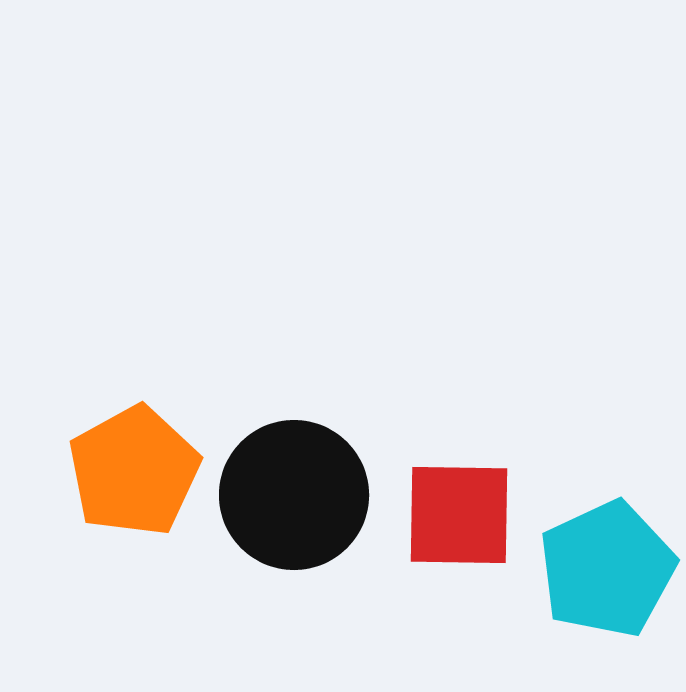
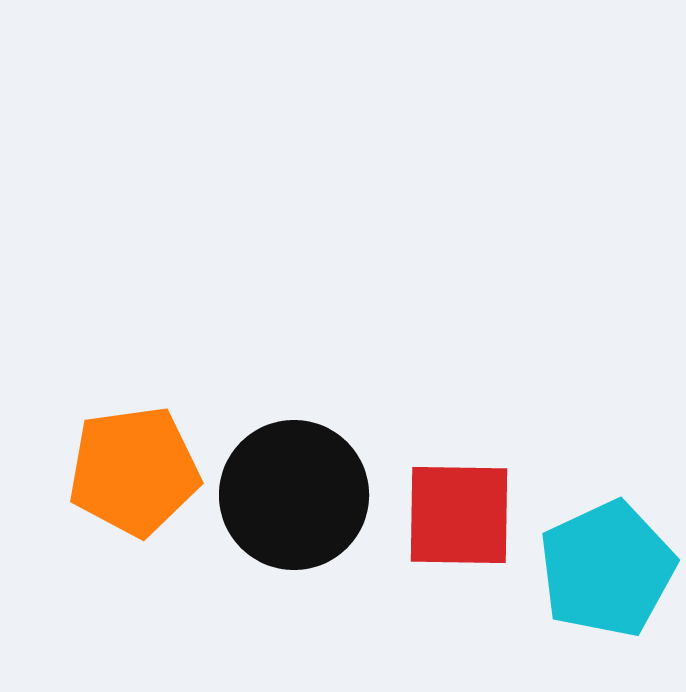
orange pentagon: rotated 21 degrees clockwise
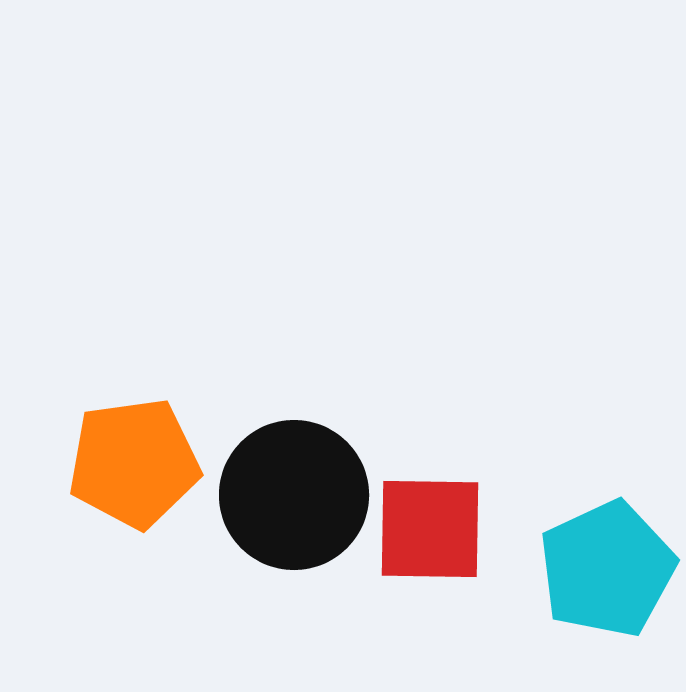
orange pentagon: moved 8 px up
red square: moved 29 px left, 14 px down
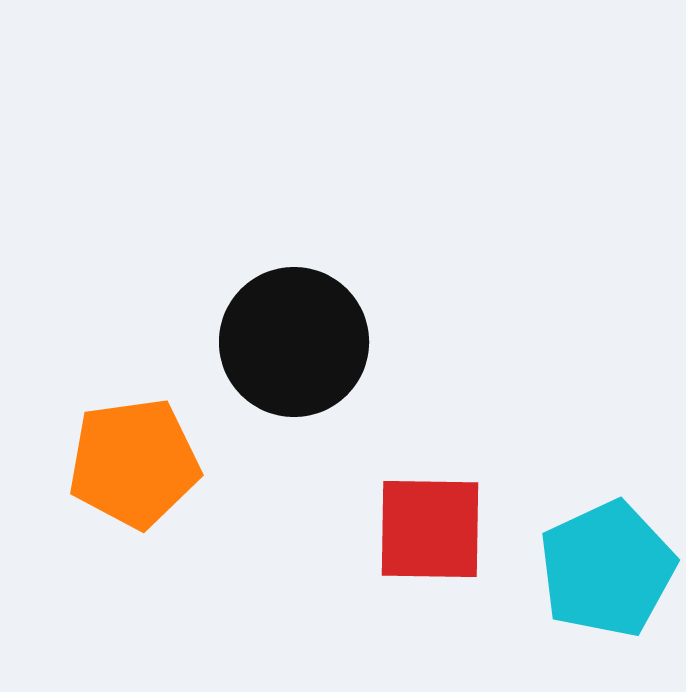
black circle: moved 153 px up
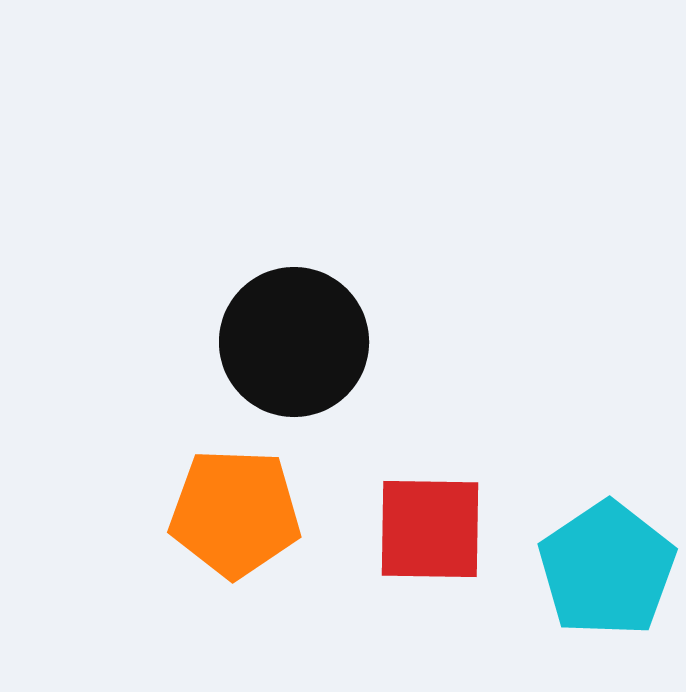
orange pentagon: moved 101 px right, 50 px down; rotated 10 degrees clockwise
cyan pentagon: rotated 9 degrees counterclockwise
